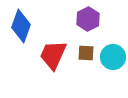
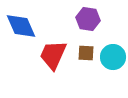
purple hexagon: rotated 25 degrees counterclockwise
blue diamond: rotated 44 degrees counterclockwise
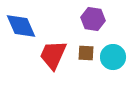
purple hexagon: moved 5 px right
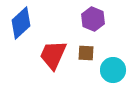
purple hexagon: rotated 15 degrees clockwise
blue diamond: moved 3 px up; rotated 72 degrees clockwise
cyan circle: moved 13 px down
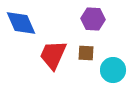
purple hexagon: rotated 20 degrees counterclockwise
blue diamond: rotated 72 degrees counterclockwise
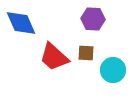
red trapezoid: moved 1 px right, 2 px down; rotated 72 degrees counterclockwise
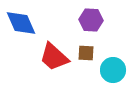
purple hexagon: moved 2 px left, 1 px down
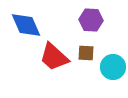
blue diamond: moved 5 px right, 2 px down
cyan circle: moved 3 px up
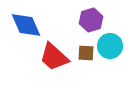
purple hexagon: rotated 20 degrees counterclockwise
cyan circle: moved 3 px left, 21 px up
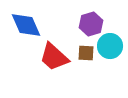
purple hexagon: moved 4 px down
